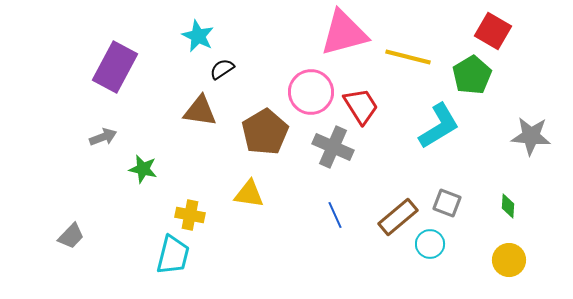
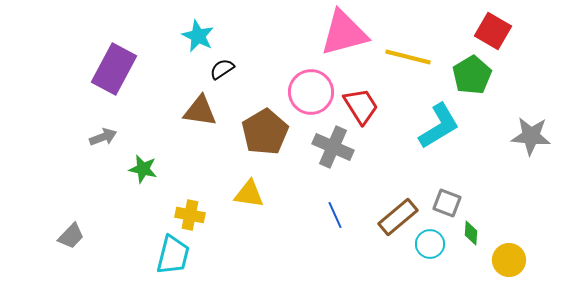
purple rectangle: moved 1 px left, 2 px down
green diamond: moved 37 px left, 27 px down
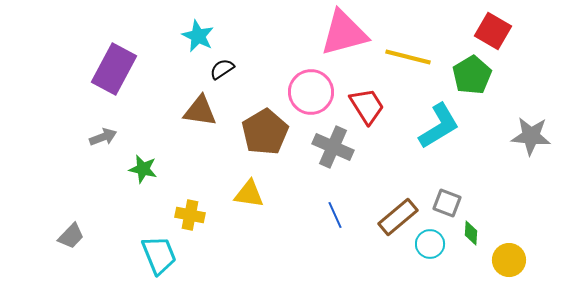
red trapezoid: moved 6 px right
cyan trapezoid: moved 14 px left; rotated 36 degrees counterclockwise
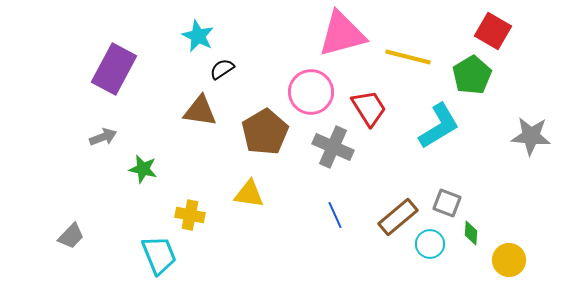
pink triangle: moved 2 px left, 1 px down
red trapezoid: moved 2 px right, 2 px down
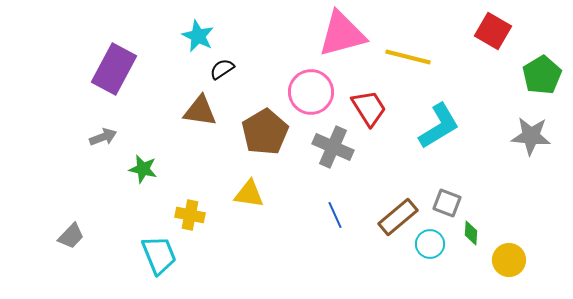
green pentagon: moved 70 px right
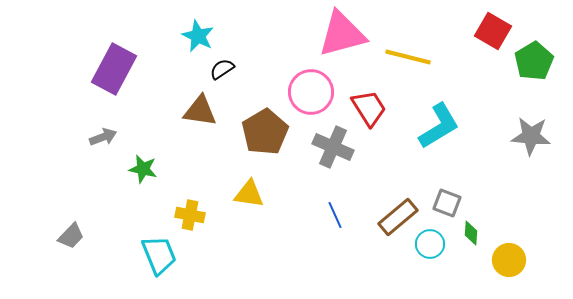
green pentagon: moved 8 px left, 14 px up
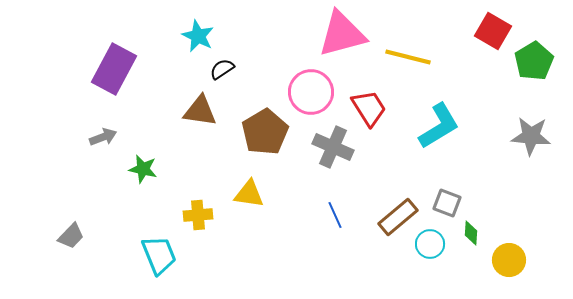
yellow cross: moved 8 px right; rotated 16 degrees counterclockwise
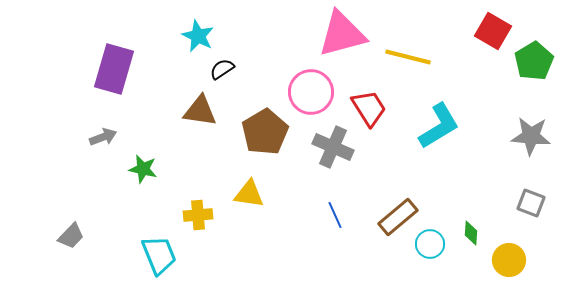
purple rectangle: rotated 12 degrees counterclockwise
gray square: moved 84 px right
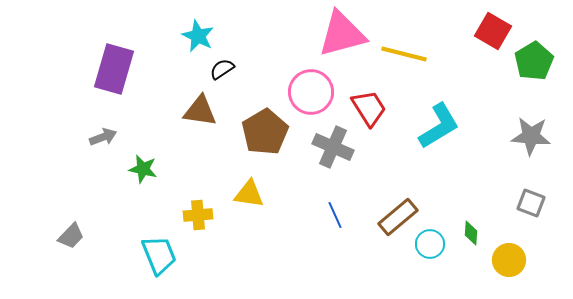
yellow line: moved 4 px left, 3 px up
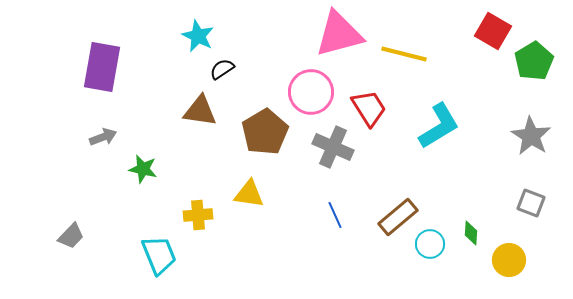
pink triangle: moved 3 px left
purple rectangle: moved 12 px left, 2 px up; rotated 6 degrees counterclockwise
gray star: rotated 27 degrees clockwise
